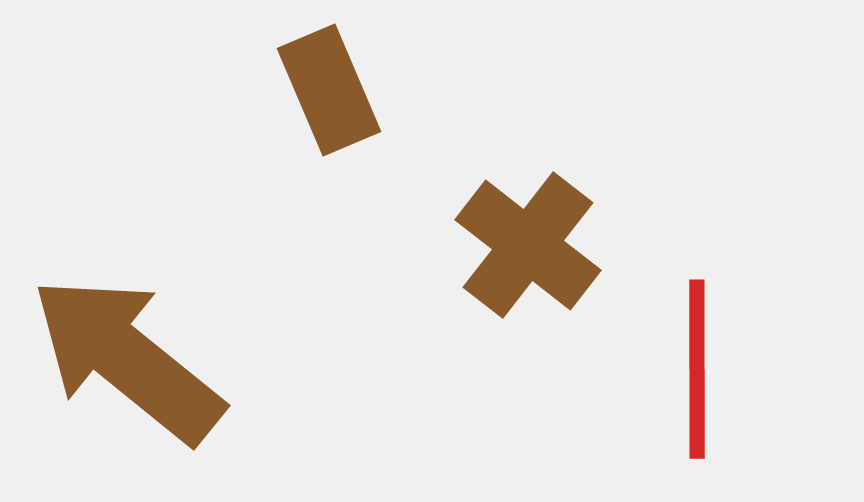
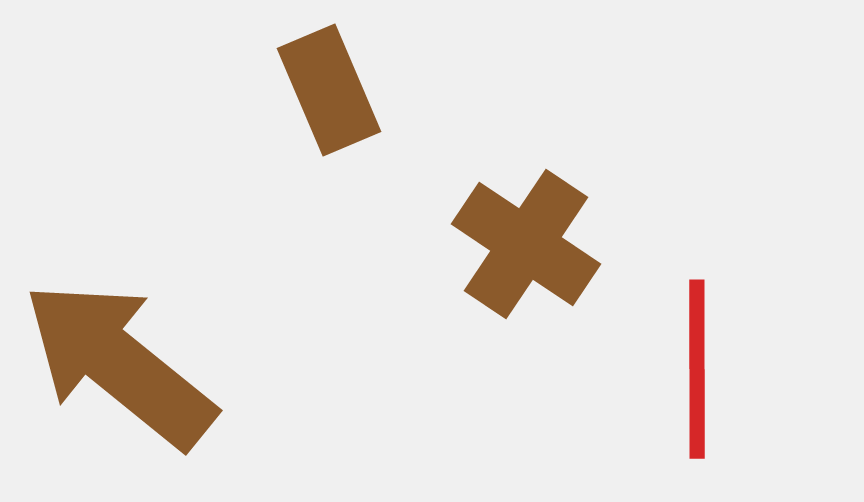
brown cross: moved 2 px left, 1 px up; rotated 4 degrees counterclockwise
brown arrow: moved 8 px left, 5 px down
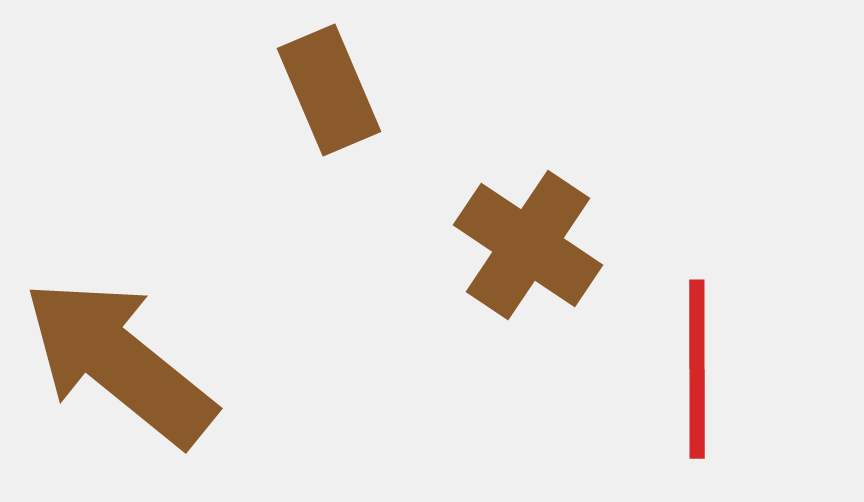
brown cross: moved 2 px right, 1 px down
brown arrow: moved 2 px up
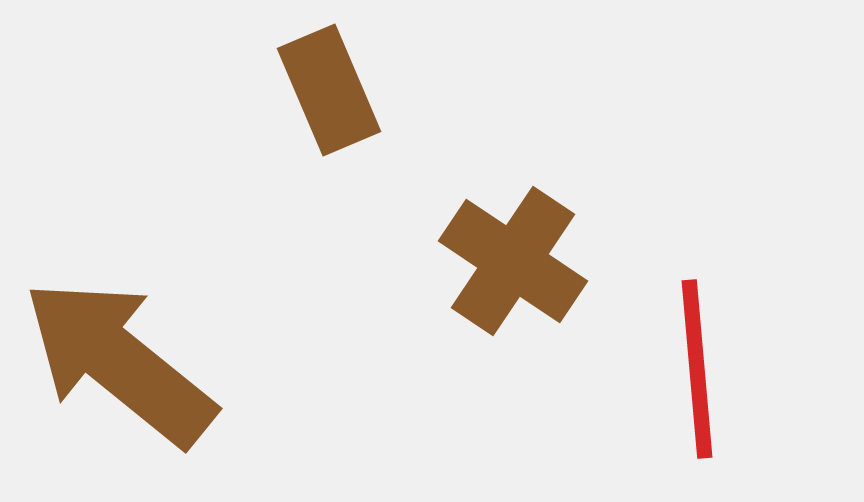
brown cross: moved 15 px left, 16 px down
red line: rotated 5 degrees counterclockwise
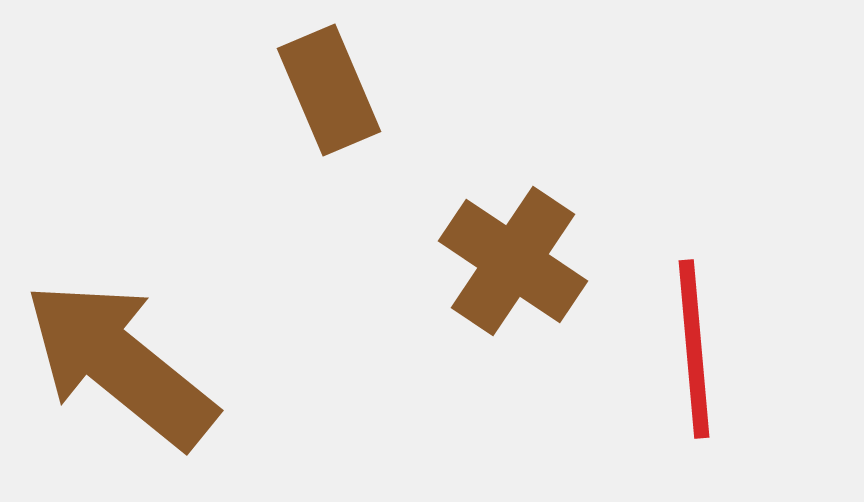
brown arrow: moved 1 px right, 2 px down
red line: moved 3 px left, 20 px up
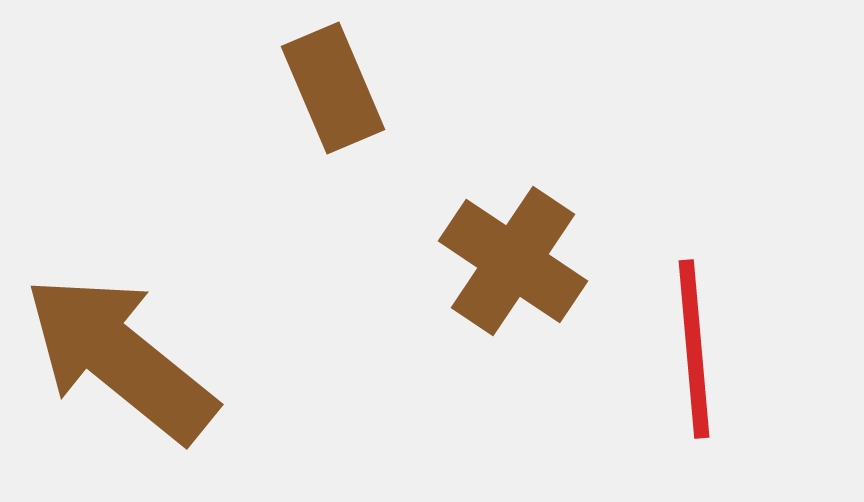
brown rectangle: moved 4 px right, 2 px up
brown arrow: moved 6 px up
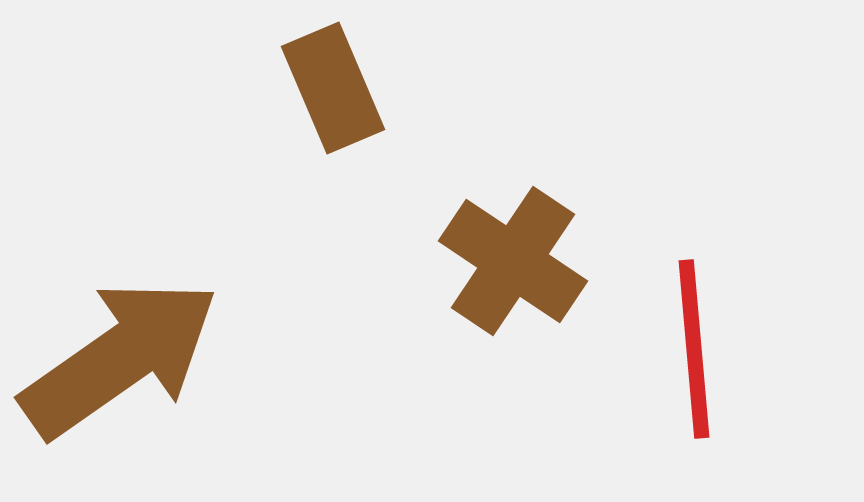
brown arrow: rotated 106 degrees clockwise
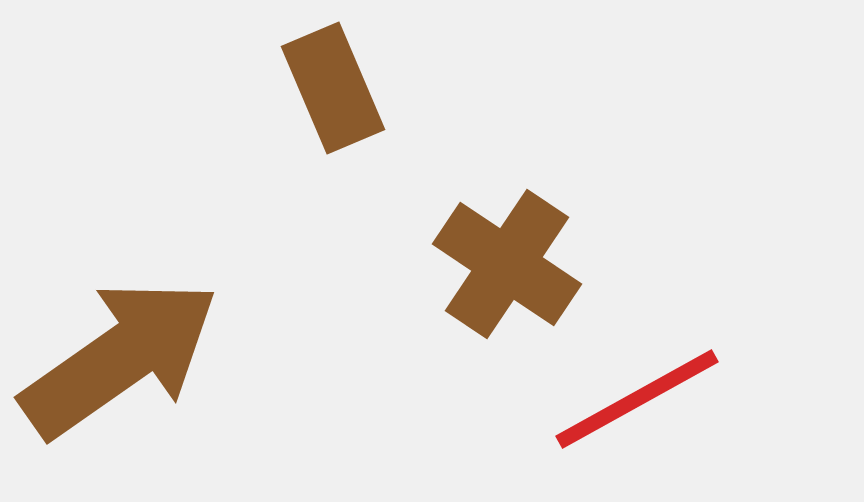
brown cross: moved 6 px left, 3 px down
red line: moved 57 px left, 50 px down; rotated 66 degrees clockwise
